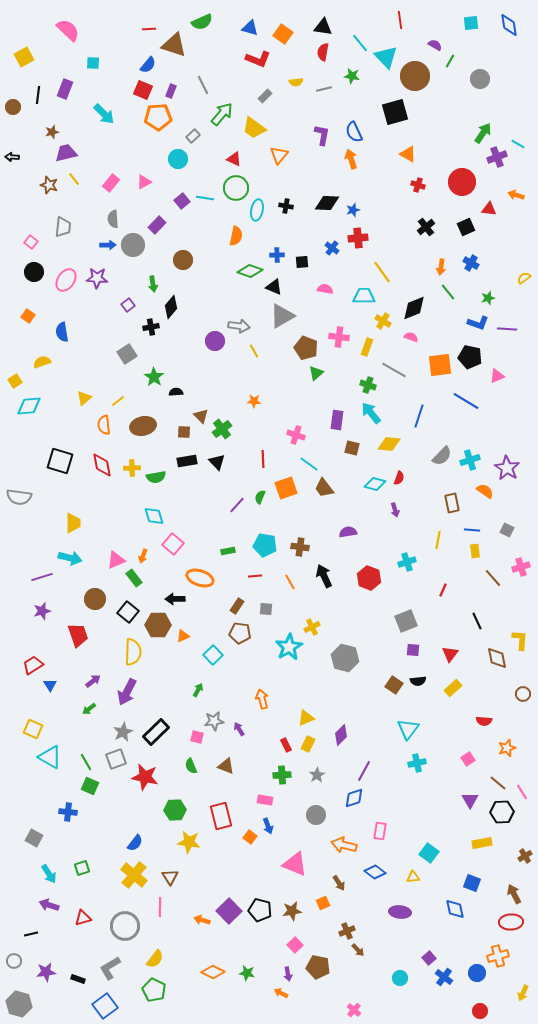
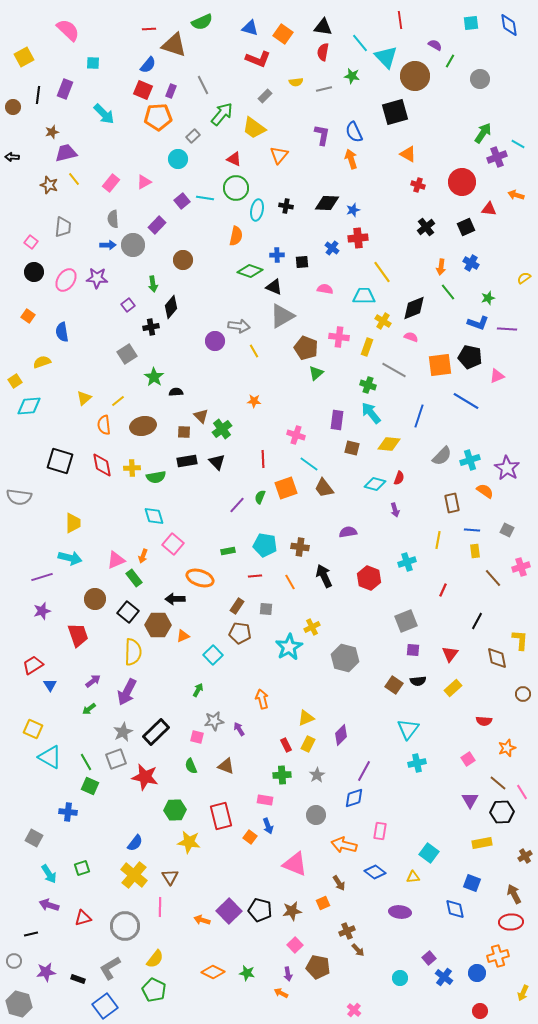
black line at (477, 621): rotated 54 degrees clockwise
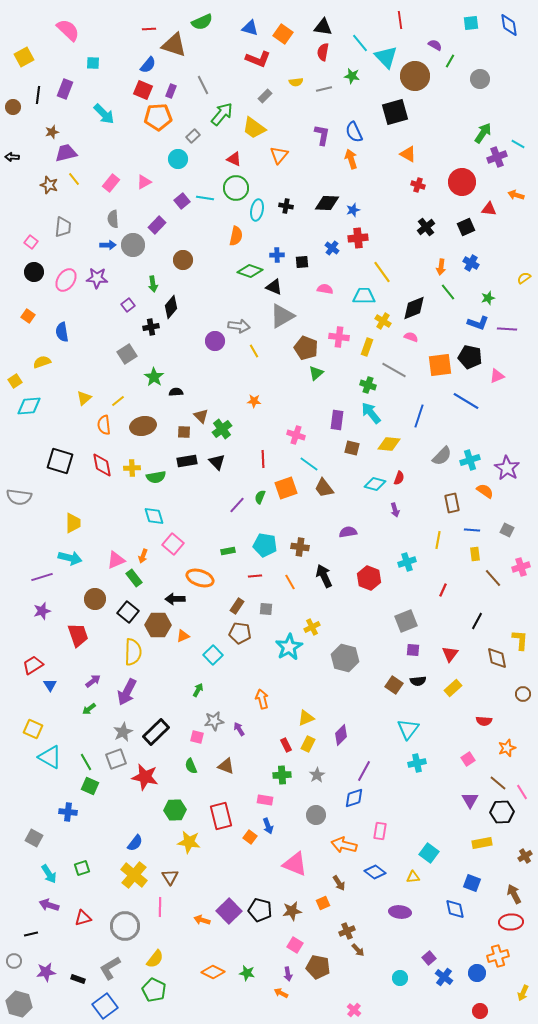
yellow rectangle at (475, 551): moved 3 px down
pink square at (295, 945): rotated 14 degrees counterclockwise
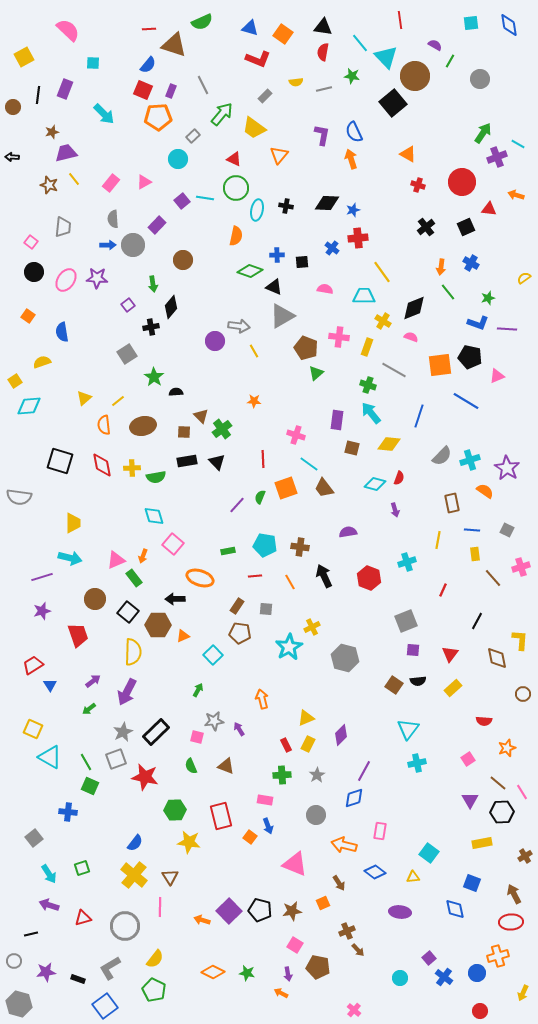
black square at (395, 112): moved 2 px left, 9 px up; rotated 24 degrees counterclockwise
gray square at (34, 838): rotated 24 degrees clockwise
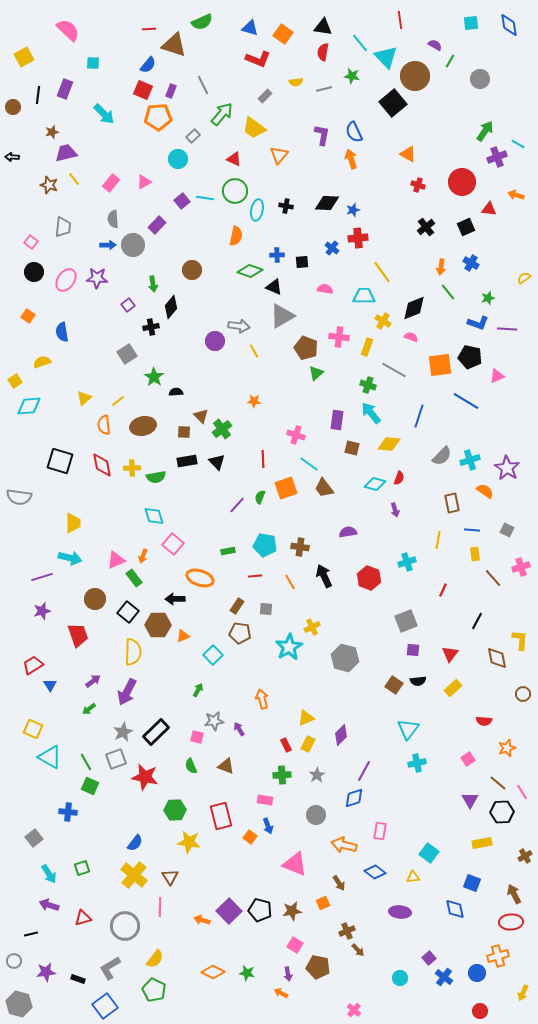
green arrow at (483, 133): moved 2 px right, 2 px up
green circle at (236, 188): moved 1 px left, 3 px down
brown circle at (183, 260): moved 9 px right, 10 px down
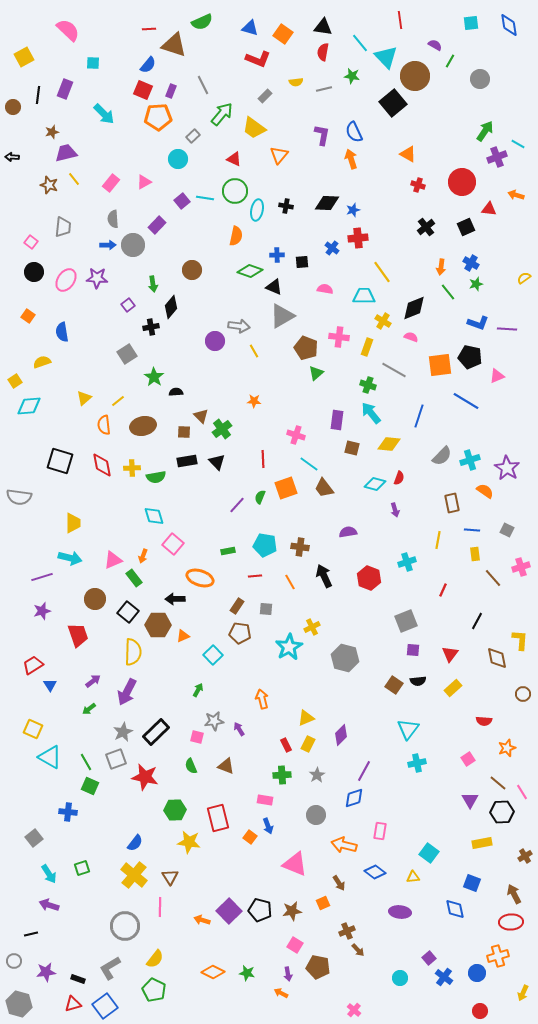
green star at (488, 298): moved 12 px left, 14 px up
pink triangle at (116, 560): moved 3 px left
red rectangle at (221, 816): moved 3 px left, 2 px down
red triangle at (83, 918): moved 10 px left, 86 px down
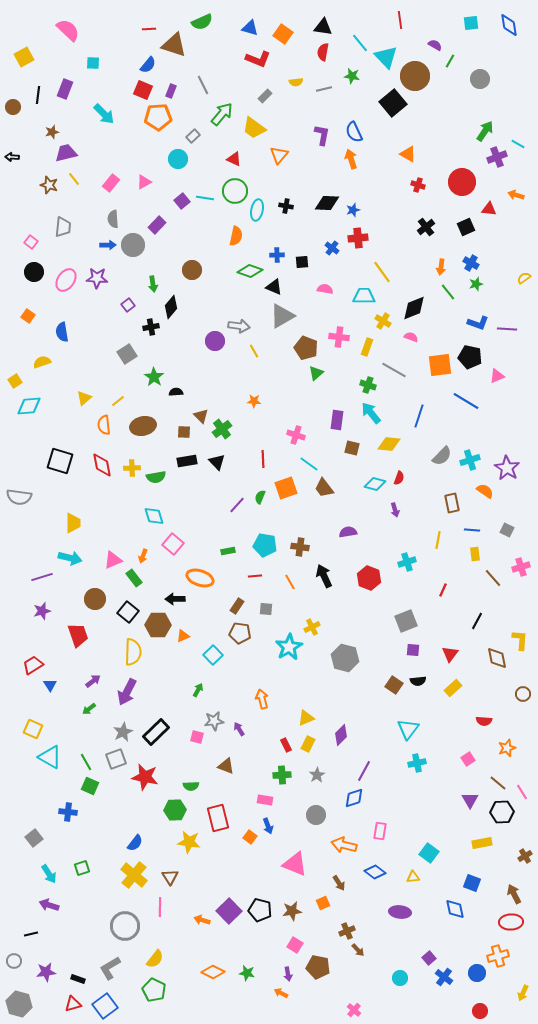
green semicircle at (191, 766): moved 20 px down; rotated 70 degrees counterclockwise
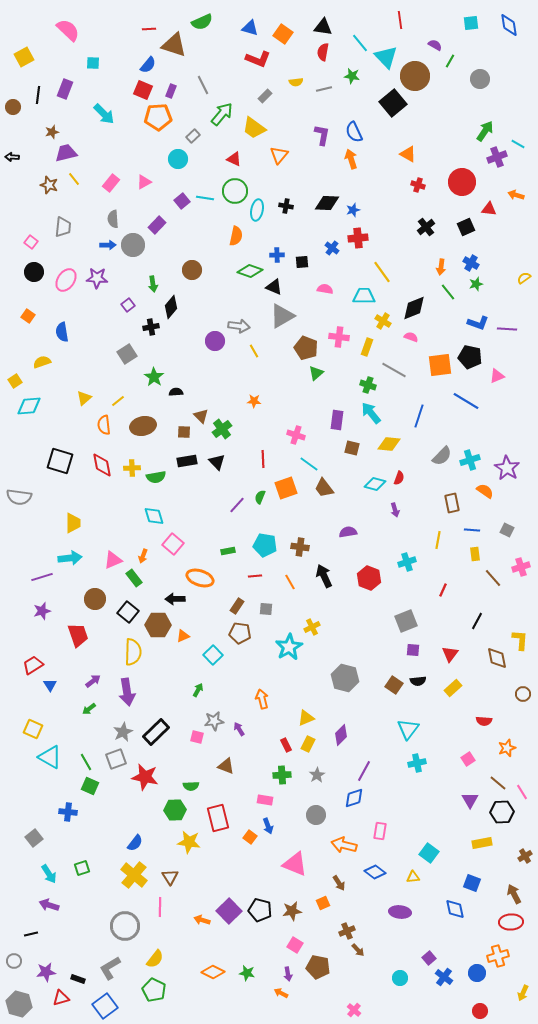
cyan arrow at (70, 558): rotated 20 degrees counterclockwise
gray hexagon at (345, 658): moved 20 px down
purple arrow at (127, 692): rotated 36 degrees counterclockwise
red triangle at (73, 1004): moved 12 px left, 6 px up
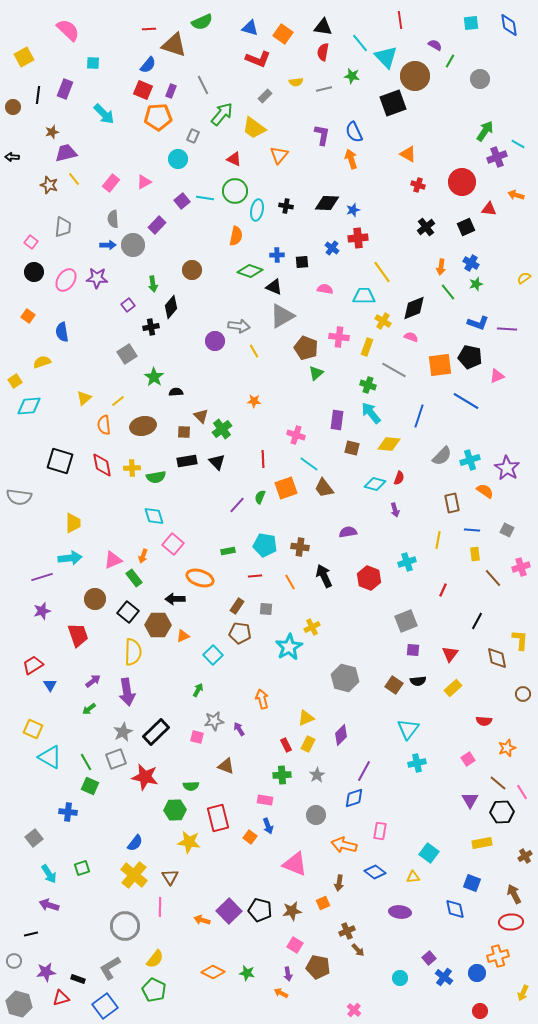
black square at (393, 103): rotated 20 degrees clockwise
gray rectangle at (193, 136): rotated 24 degrees counterclockwise
brown arrow at (339, 883): rotated 42 degrees clockwise
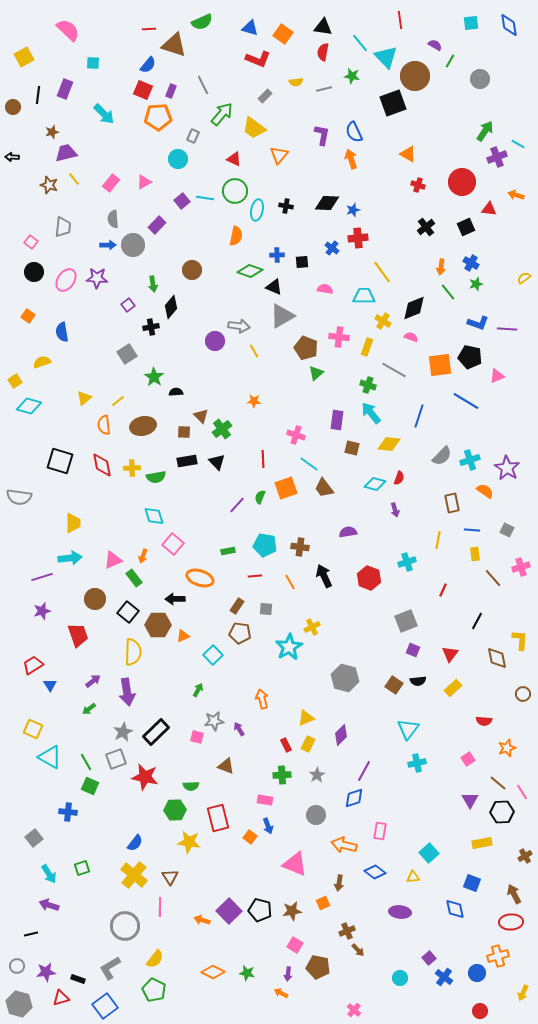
cyan diamond at (29, 406): rotated 20 degrees clockwise
purple square at (413, 650): rotated 16 degrees clockwise
cyan square at (429, 853): rotated 12 degrees clockwise
gray circle at (14, 961): moved 3 px right, 5 px down
purple arrow at (288, 974): rotated 16 degrees clockwise
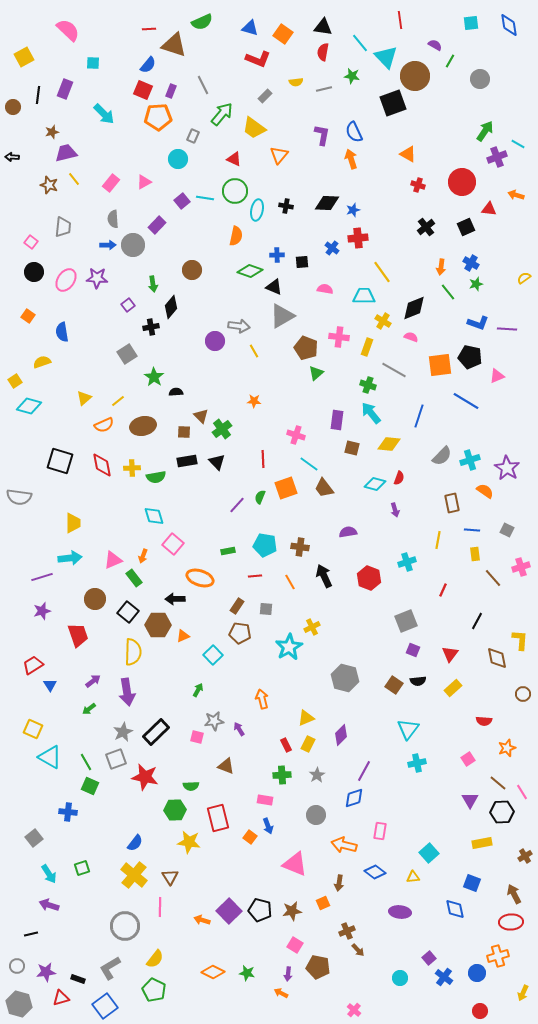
orange semicircle at (104, 425): rotated 108 degrees counterclockwise
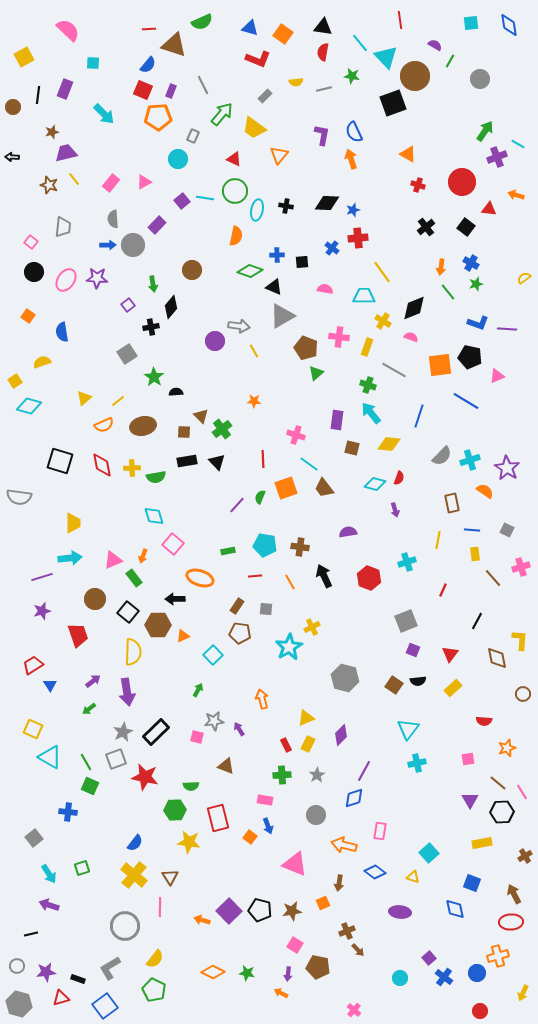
black square at (466, 227): rotated 30 degrees counterclockwise
pink square at (468, 759): rotated 24 degrees clockwise
yellow triangle at (413, 877): rotated 24 degrees clockwise
